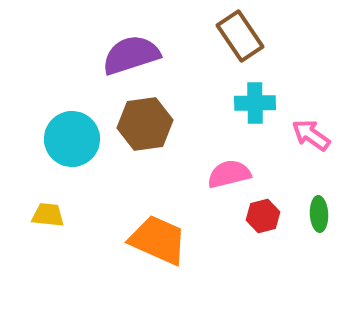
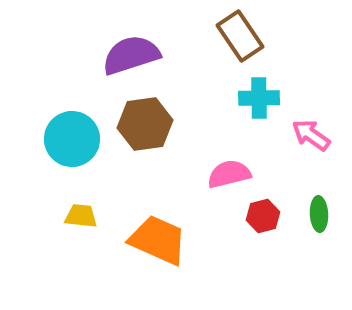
cyan cross: moved 4 px right, 5 px up
yellow trapezoid: moved 33 px right, 1 px down
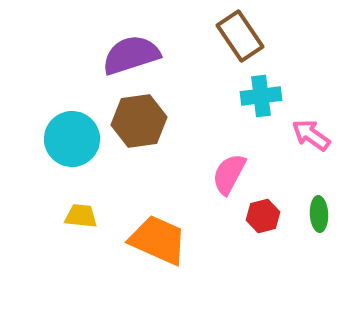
cyan cross: moved 2 px right, 2 px up; rotated 6 degrees counterclockwise
brown hexagon: moved 6 px left, 3 px up
pink semicircle: rotated 48 degrees counterclockwise
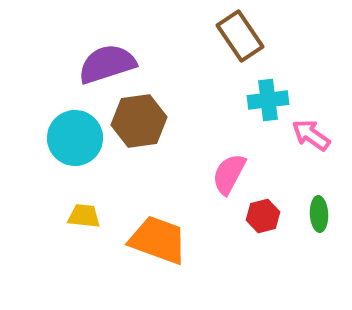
purple semicircle: moved 24 px left, 9 px down
cyan cross: moved 7 px right, 4 px down
cyan circle: moved 3 px right, 1 px up
yellow trapezoid: moved 3 px right
orange trapezoid: rotated 4 degrees counterclockwise
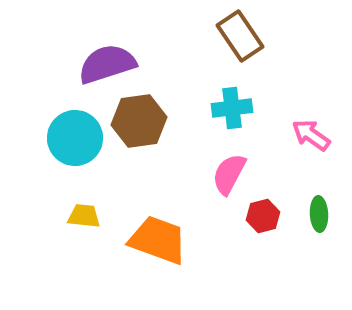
cyan cross: moved 36 px left, 8 px down
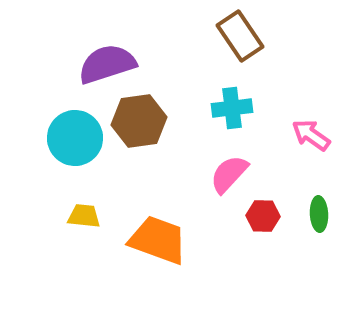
pink semicircle: rotated 15 degrees clockwise
red hexagon: rotated 16 degrees clockwise
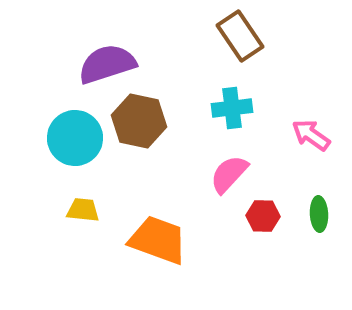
brown hexagon: rotated 20 degrees clockwise
yellow trapezoid: moved 1 px left, 6 px up
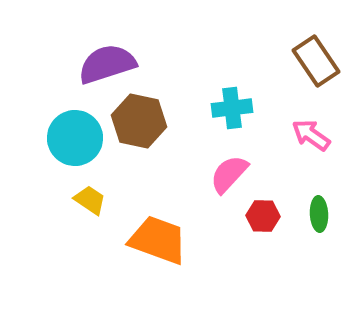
brown rectangle: moved 76 px right, 25 px down
yellow trapezoid: moved 7 px right, 10 px up; rotated 28 degrees clockwise
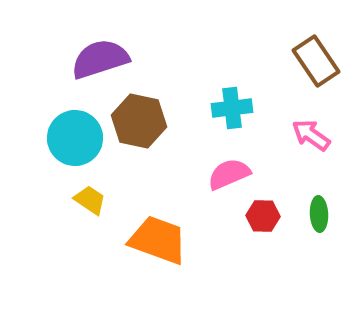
purple semicircle: moved 7 px left, 5 px up
pink semicircle: rotated 24 degrees clockwise
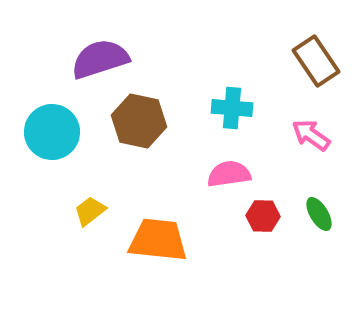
cyan cross: rotated 12 degrees clockwise
cyan circle: moved 23 px left, 6 px up
pink semicircle: rotated 15 degrees clockwise
yellow trapezoid: moved 11 px down; rotated 72 degrees counterclockwise
green ellipse: rotated 28 degrees counterclockwise
orange trapezoid: rotated 14 degrees counterclockwise
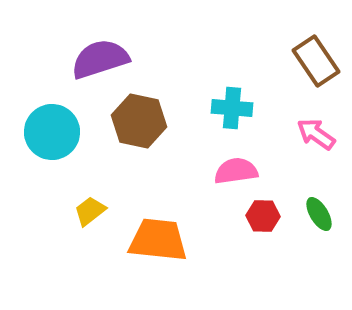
pink arrow: moved 5 px right, 1 px up
pink semicircle: moved 7 px right, 3 px up
